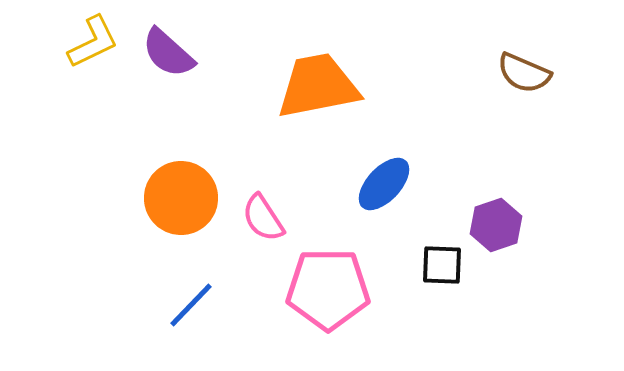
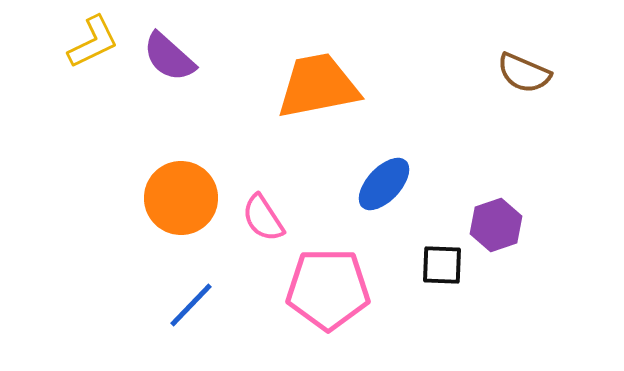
purple semicircle: moved 1 px right, 4 px down
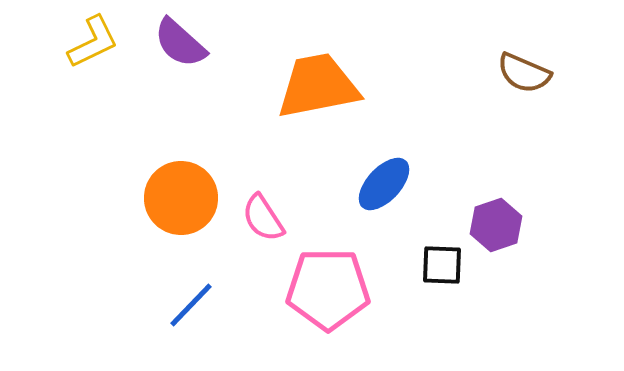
purple semicircle: moved 11 px right, 14 px up
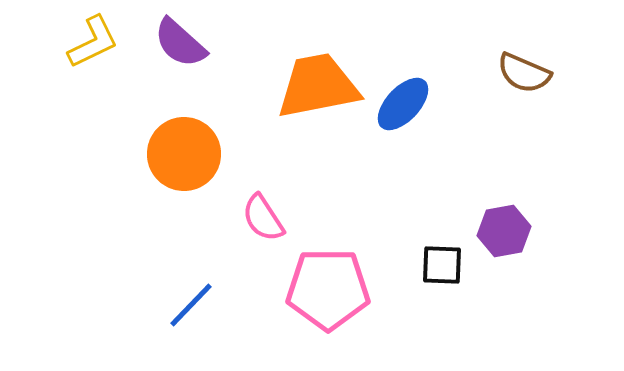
blue ellipse: moved 19 px right, 80 px up
orange circle: moved 3 px right, 44 px up
purple hexagon: moved 8 px right, 6 px down; rotated 9 degrees clockwise
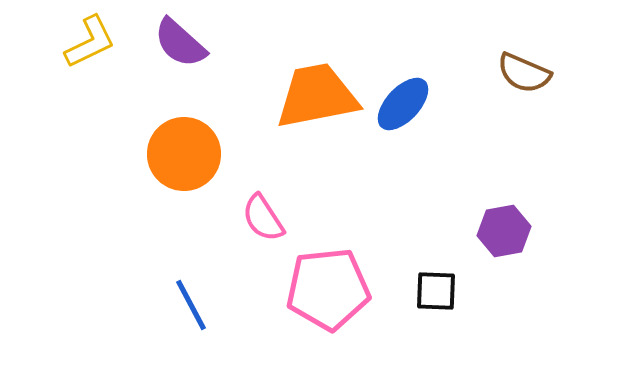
yellow L-shape: moved 3 px left
orange trapezoid: moved 1 px left, 10 px down
black square: moved 6 px left, 26 px down
pink pentagon: rotated 6 degrees counterclockwise
blue line: rotated 72 degrees counterclockwise
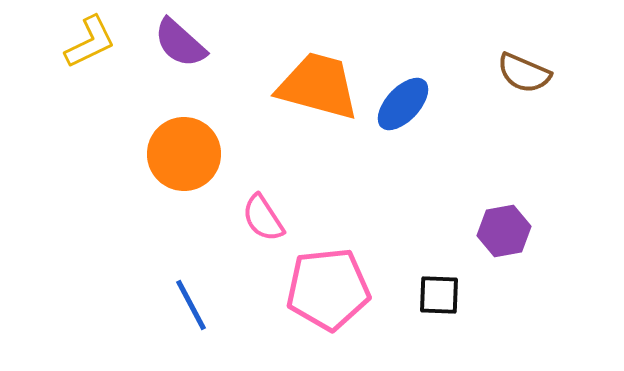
orange trapezoid: moved 1 px right, 10 px up; rotated 26 degrees clockwise
black square: moved 3 px right, 4 px down
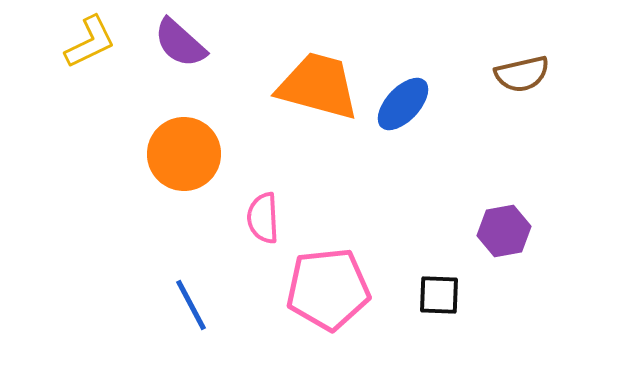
brown semicircle: moved 2 px left, 1 px down; rotated 36 degrees counterclockwise
pink semicircle: rotated 30 degrees clockwise
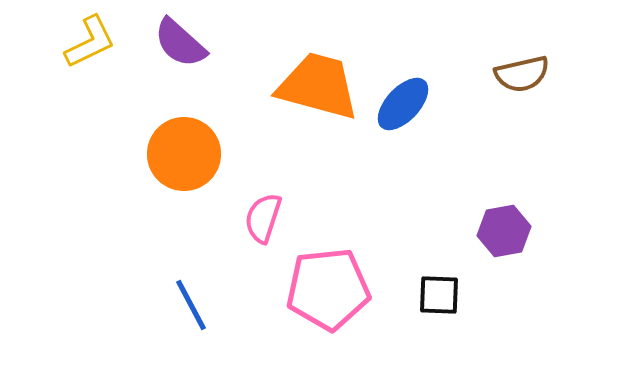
pink semicircle: rotated 21 degrees clockwise
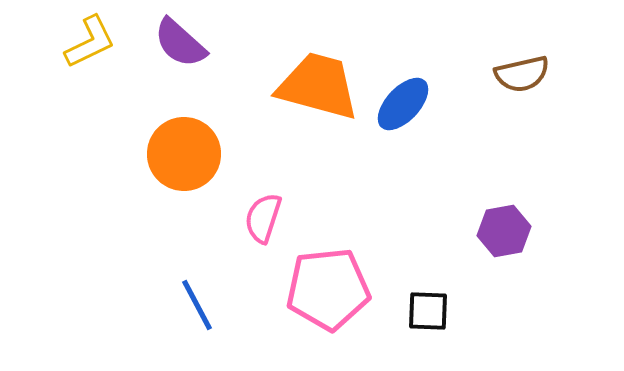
black square: moved 11 px left, 16 px down
blue line: moved 6 px right
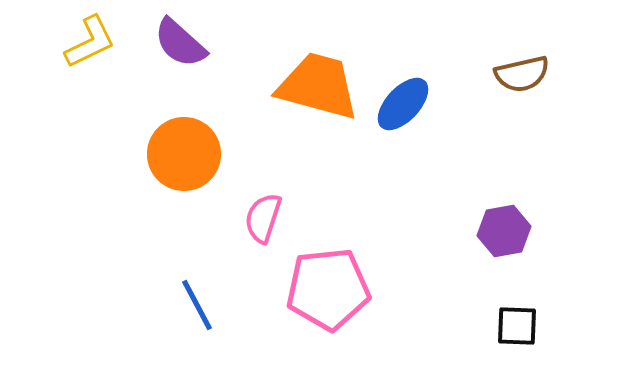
black square: moved 89 px right, 15 px down
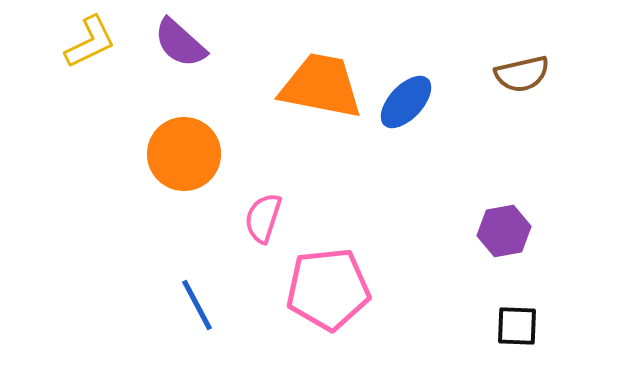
orange trapezoid: moved 3 px right; rotated 4 degrees counterclockwise
blue ellipse: moved 3 px right, 2 px up
